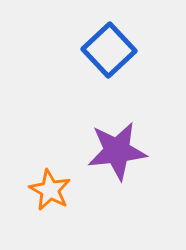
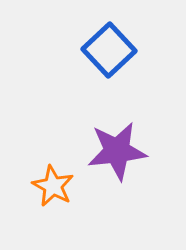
orange star: moved 3 px right, 4 px up
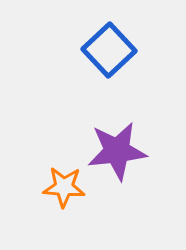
orange star: moved 11 px right, 1 px down; rotated 24 degrees counterclockwise
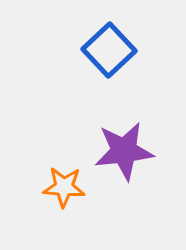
purple star: moved 7 px right
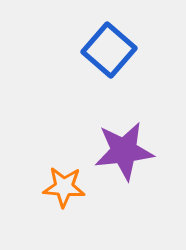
blue square: rotated 6 degrees counterclockwise
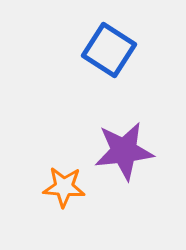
blue square: rotated 8 degrees counterclockwise
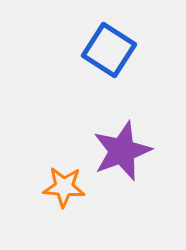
purple star: moved 2 px left; rotated 14 degrees counterclockwise
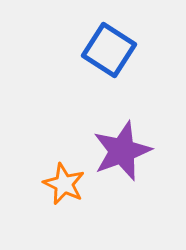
orange star: moved 3 px up; rotated 21 degrees clockwise
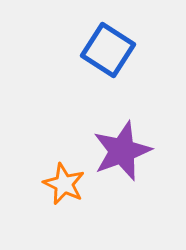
blue square: moved 1 px left
